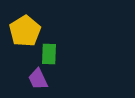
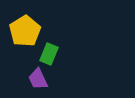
green rectangle: rotated 20 degrees clockwise
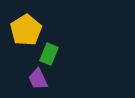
yellow pentagon: moved 1 px right, 1 px up
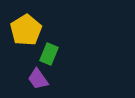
purple trapezoid: rotated 10 degrees counterclockwise
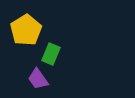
green rectangle: moved 2 px right
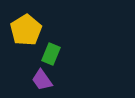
purple trapezoid: moved 4 px right, 1 px down
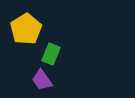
yellow pentagon: moved 1 px up
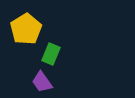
purple trapezoid: moved 2 px down
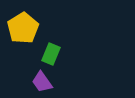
yellow pentagon: moved 3 px left, 1 px up
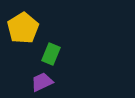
purple trapezoid: rotated 100 degrees clockwise
